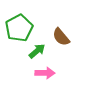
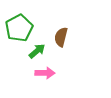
brown semicircle: rotated 54 degrees clockwise
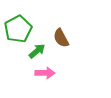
green pentagon: moved 1 px left, 1 px down
brown semicircle: moved 1 px down; rotated 42 degrees counterclockwise
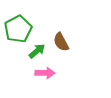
brown semicircle: moved 4 px down
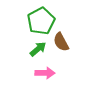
green pentagon: moved 23 px right, 8 px up
green arrow: moved 1 px right, 2 px up
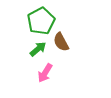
pink arrow: rotated 120 degrees clockwise
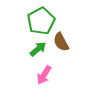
pink arrow: moved 1 px left, 2 px down
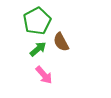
green pentagon: moved 4 px left
pink arrow: rotated 72 degrees counterclockwise
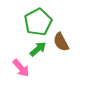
green pentagon: moved 1 px right, 1 px down
pink arrow: moved 23 px left, 7 px up
